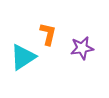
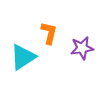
orange L-shape: moved 1 px right, 1 px up
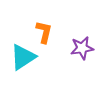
orange L-shape: moved 5 px left, 1 px up
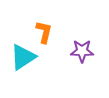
purple star: moved 3 px down; rotated 10 degrees clockwise
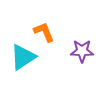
orange L-shape: rotated 35 degrees counterclockwise
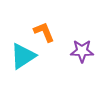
cyan triangle: moved 1 px up
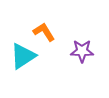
orange L-shape: rotated 10 degrees counterclockwise
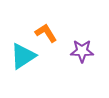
orange L-shape: moved 2 px right, 1 px down
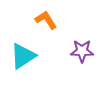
orange L-shape: moved 13 px up
